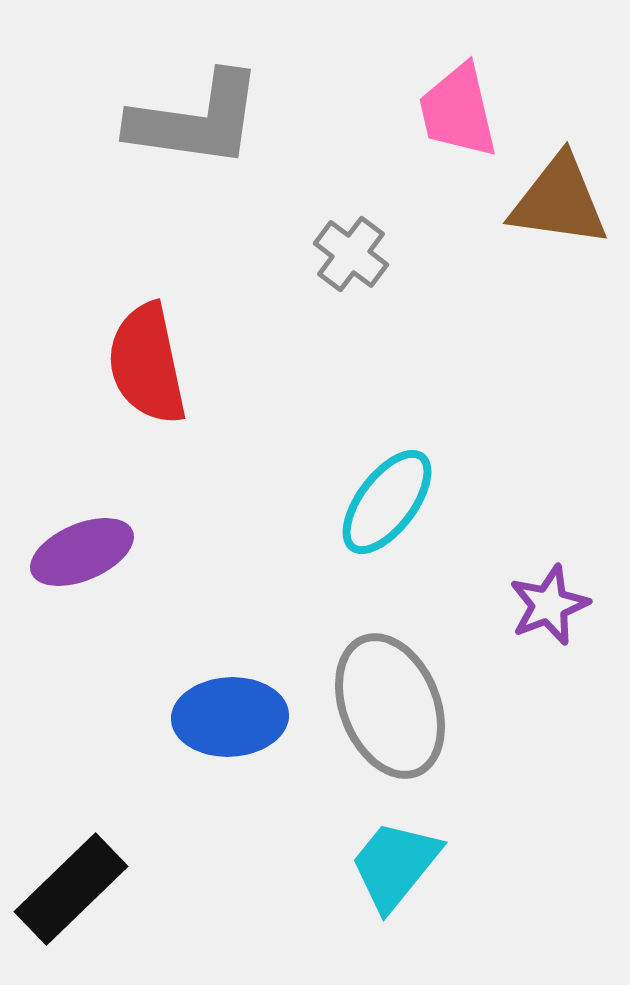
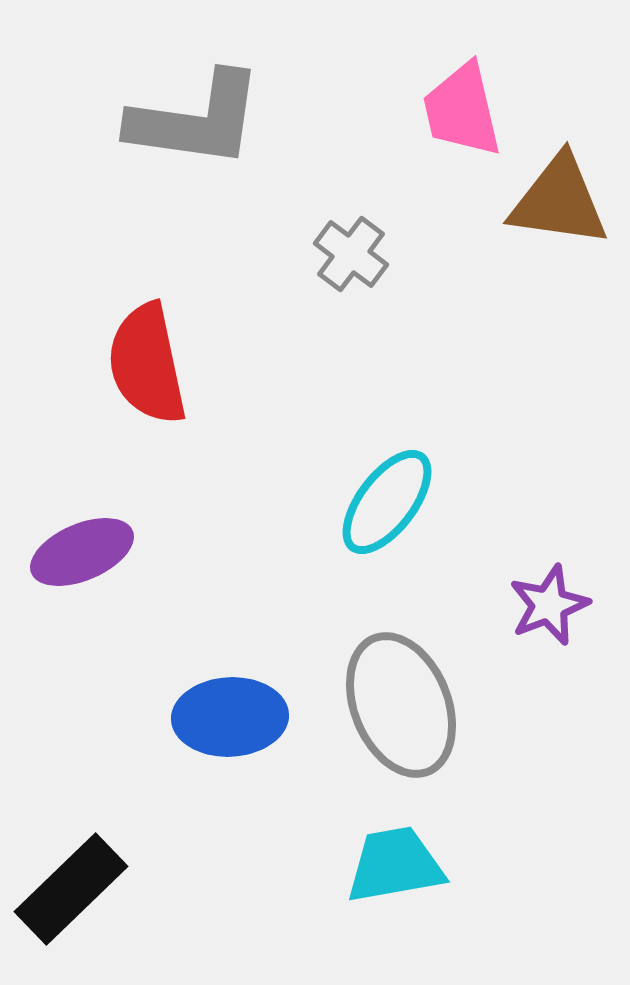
pink trapezoid: moved 4 px right, 1 px up
gray ellipse: moved 11 px right, 1 px up
cyan trapezoid: rotated 41 degrees clockwise
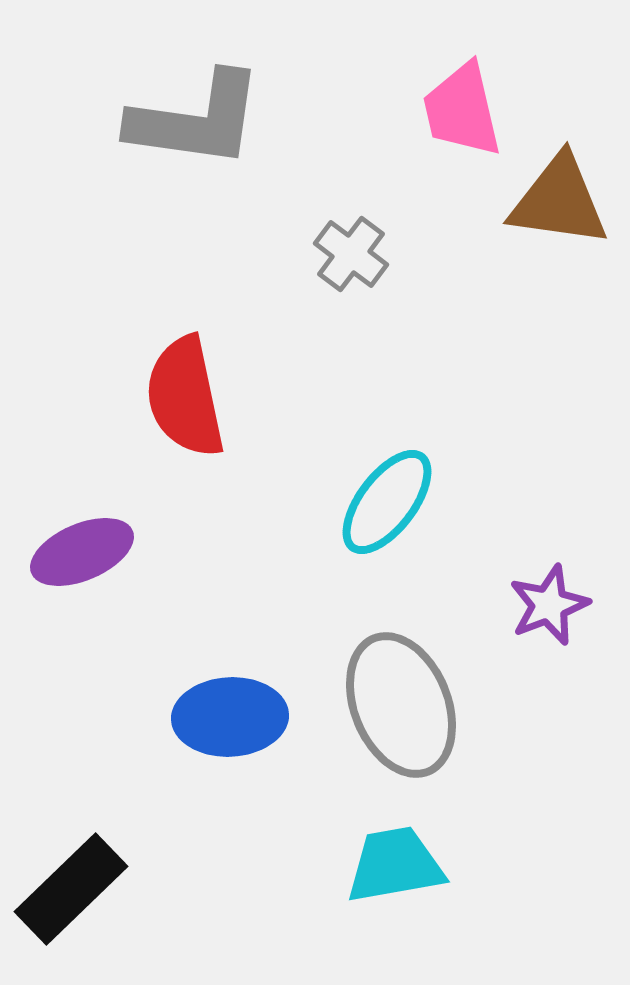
red semicircle: moved 38 px right, 33 px down
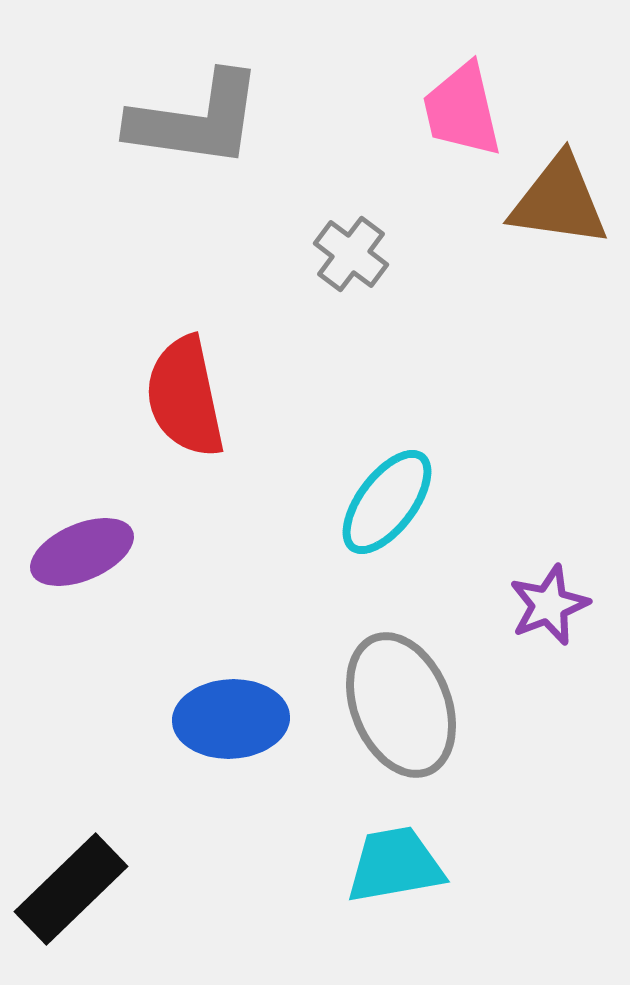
blue ellipse: moved 1 px right, 2 px down
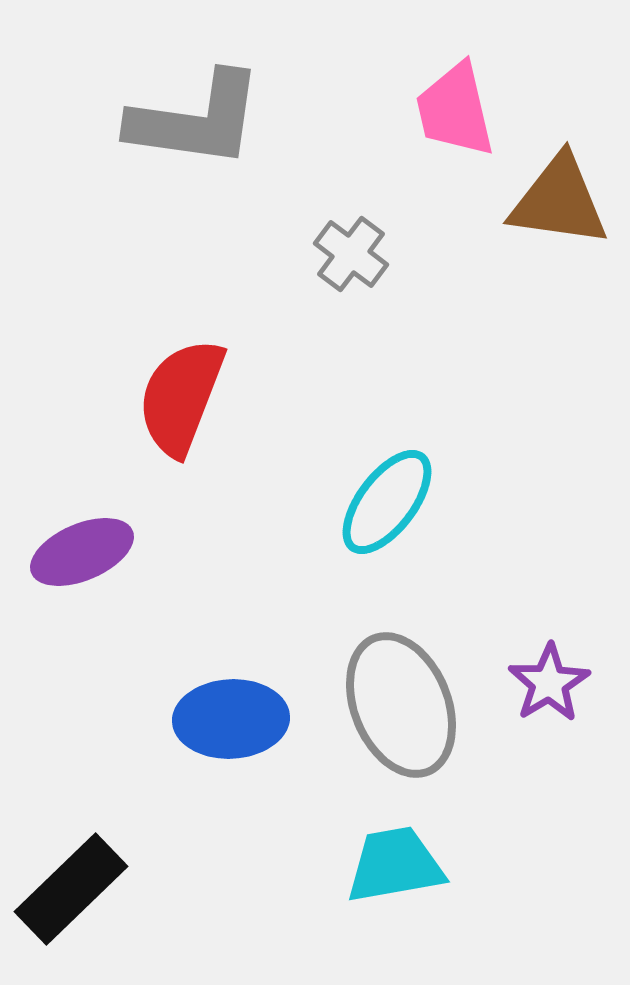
pink trapezoid: moved 7 px left
red semicircle: moved 4 px left; rotated 33 degrees clockwise
purple star: moved 78 px down; rotated 10 degrees counterclockwise
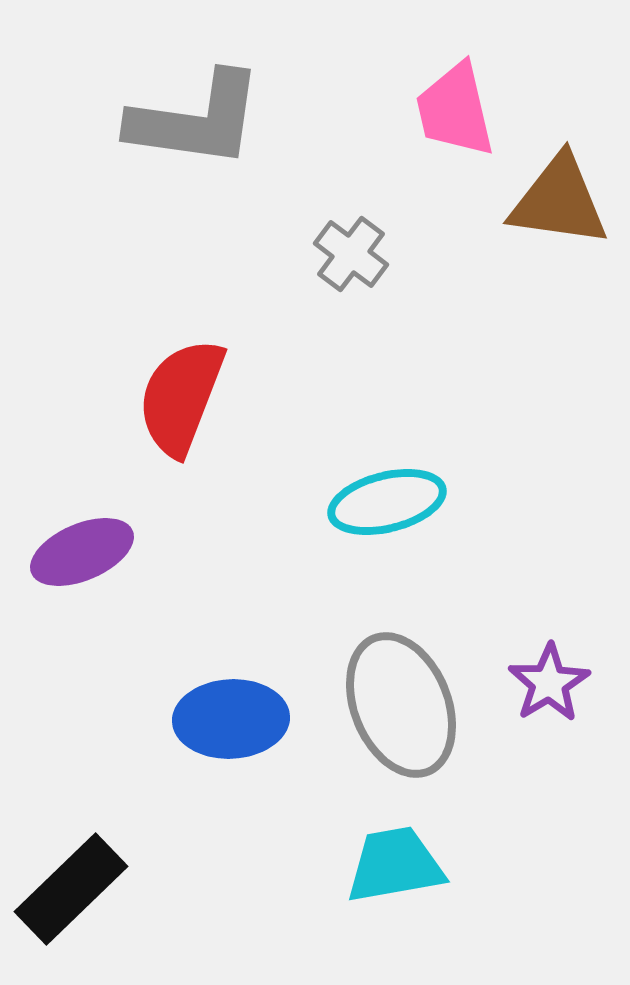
cyan ellipse: rotated 39 degrees clockwise
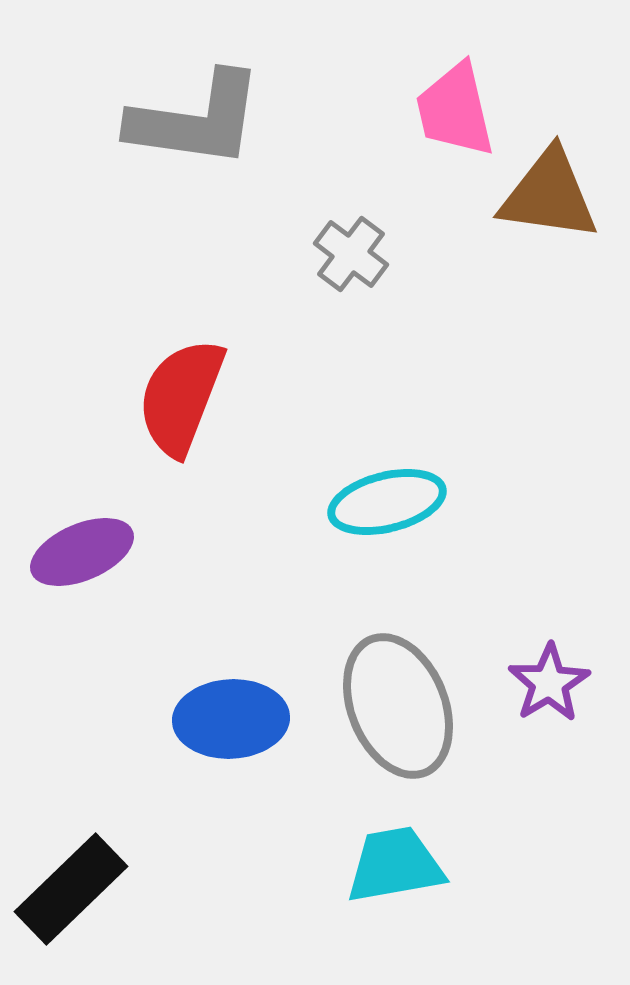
brown triangle: moved 10 px left, 6 px up
gray ellipse: moved 3 px left, 1 px down
